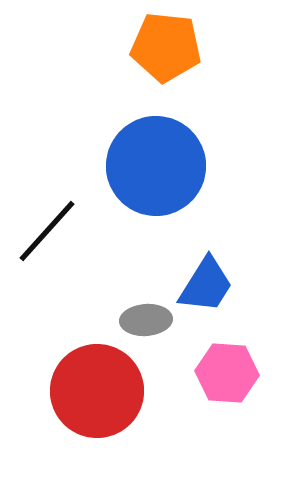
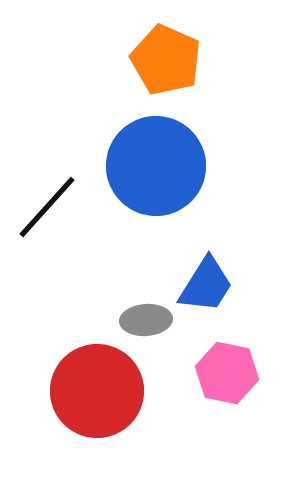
orange pentagon: moved 13 px down; rotated 18 degrees clockwise
black line: moved 24 px up
pink hexagon: rotated 8 degrees clockwise
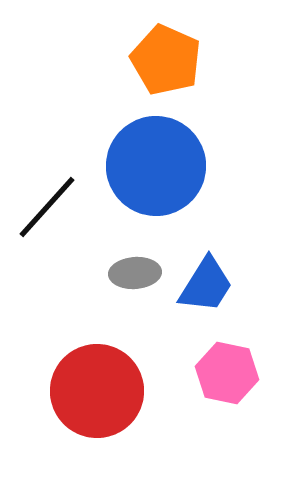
gray ellipse: moved 11 px left, 47 px up
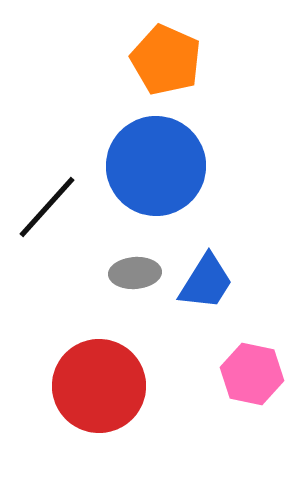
blue trapezoid: moved 3 px up
pink hexagon: moved 25 px right, 1 px down
red circle: moved 2 px right, 5 px up
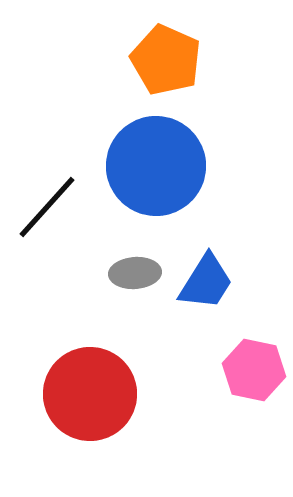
pink hexagon: moved 2 px right, 4 px up
red circle: moved 9 px left, 8 px down
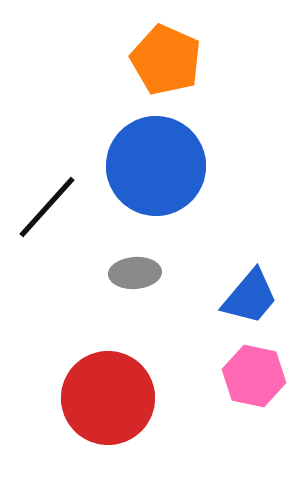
blue trapezoid: moved 44 px right, 15 px down; rotated 8 degrees clockwise
pink hexagon: moved 6 px down
red circle: moved 18 px right, 4 px down
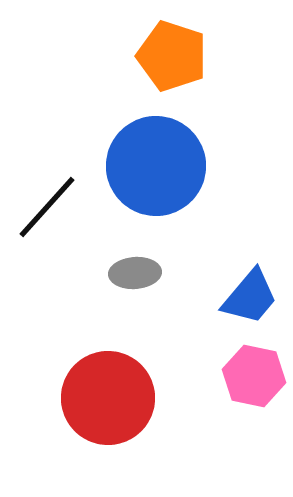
orange pentagon: moved 6 px right, 4 px up; rotated 6 degrees counterclockwise
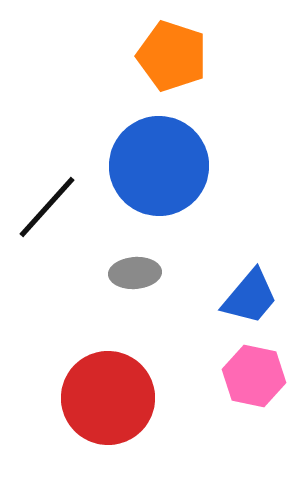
blue circle: moved 3 px right
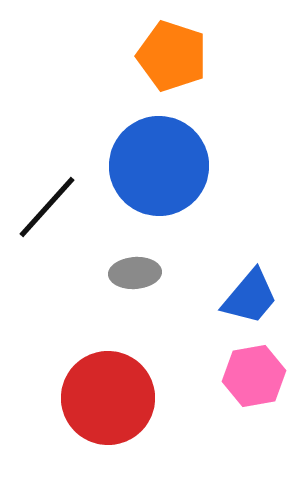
pink hexagon: rotated 22 degrees counterclockwise
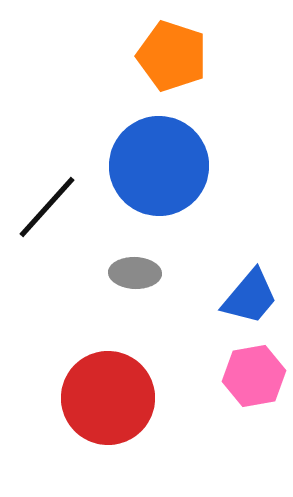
gray ellipse: rotated 6 degrees clockwise
